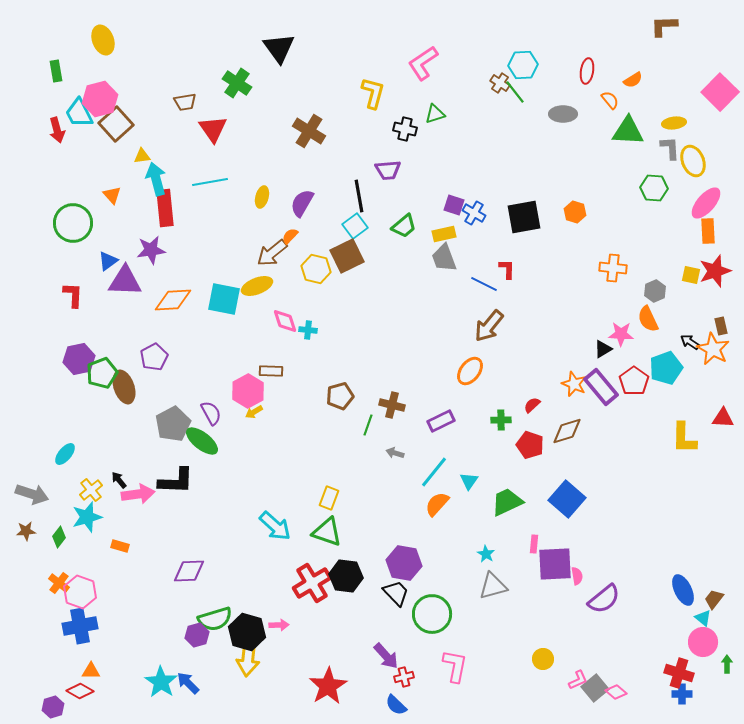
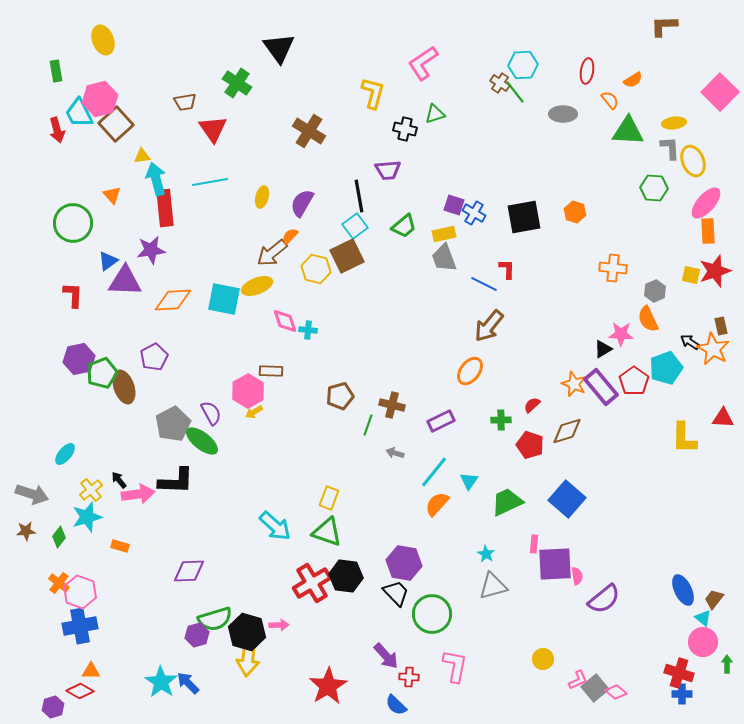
red cross at (404, 677): moved 5 px right; rotated 18 degrees clockwise
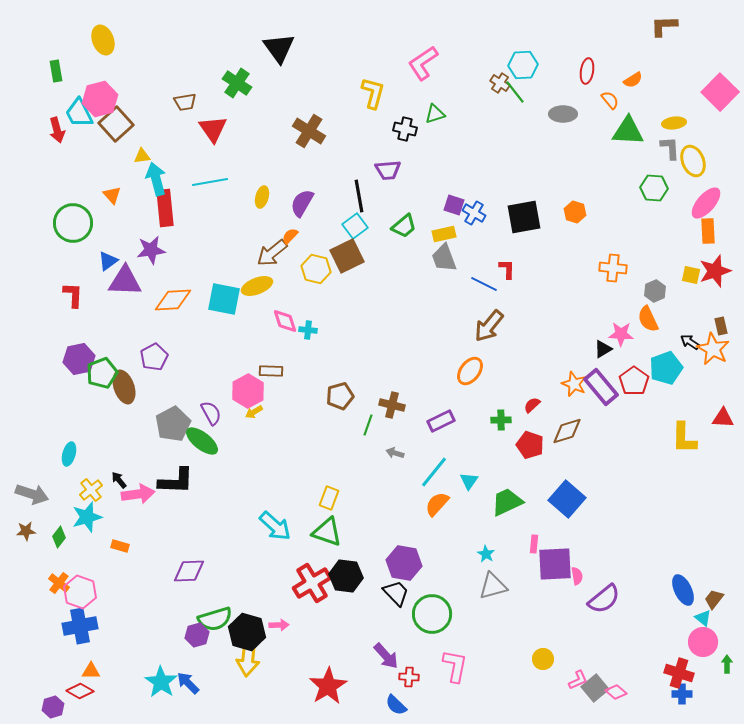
cyan ellipse at (65, 454): moved 4 px right; rotated 25 degrees counterclockwise
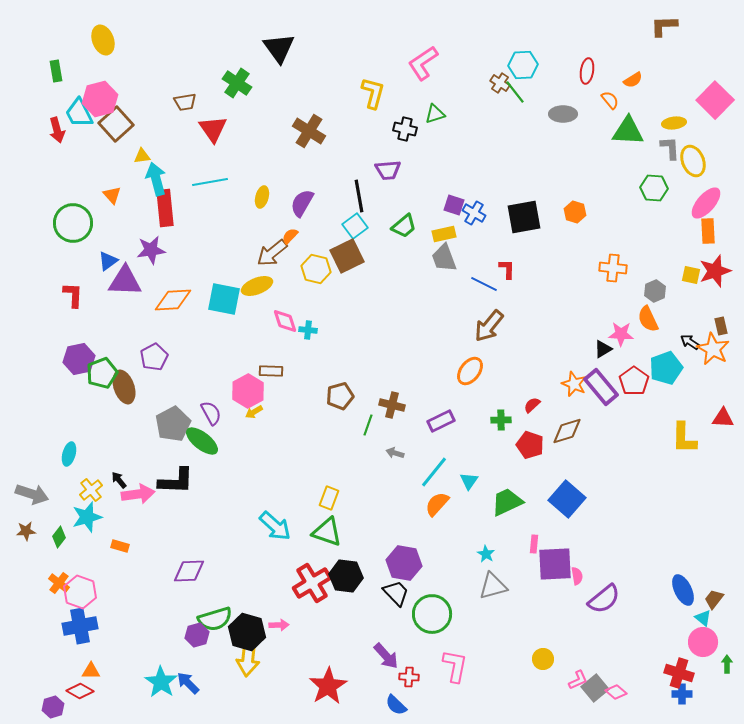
pink square at (720, 92): moved 5 px left, 8 px down
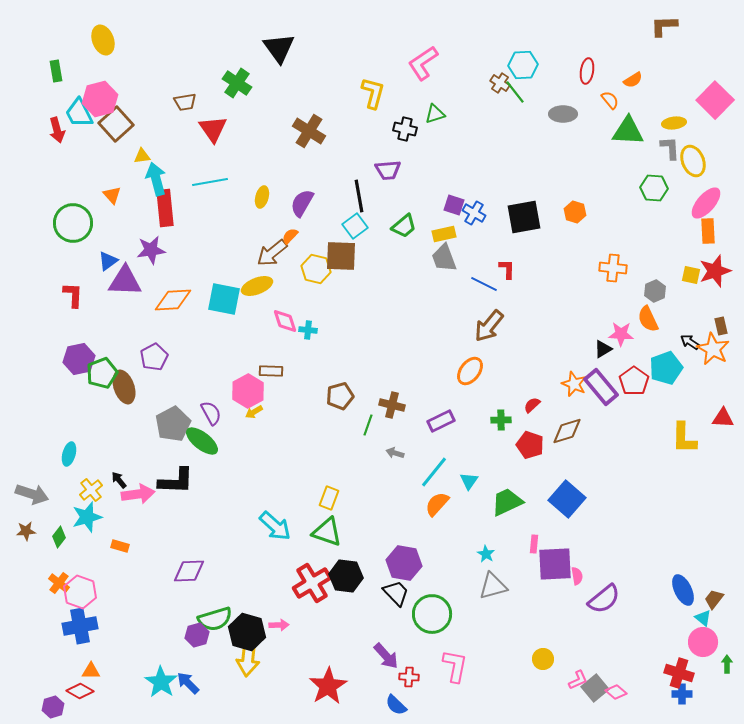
brown square at (347, 256): moved 6 px left; rotated 28 degrees clockwise
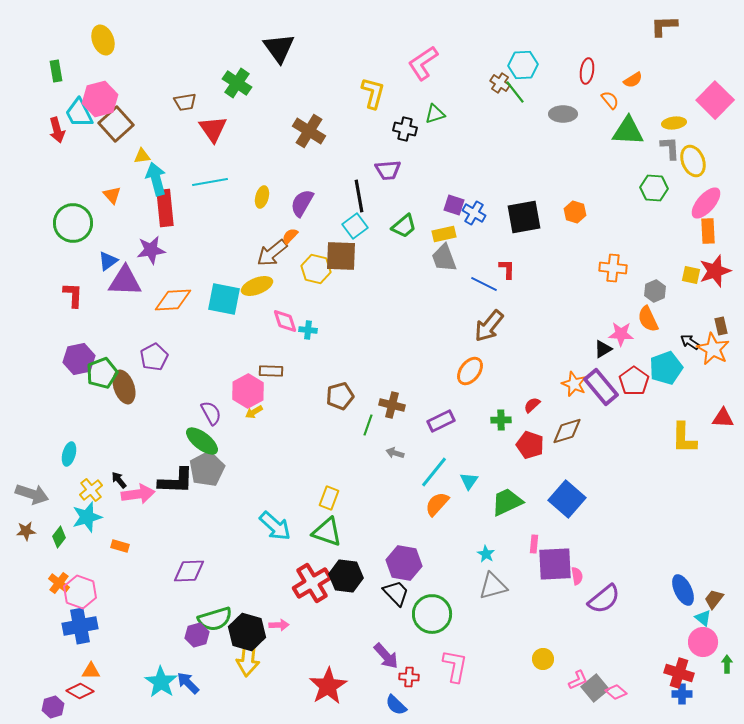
gray pentagon at (173, 424): moved 34 px right, 45 px down
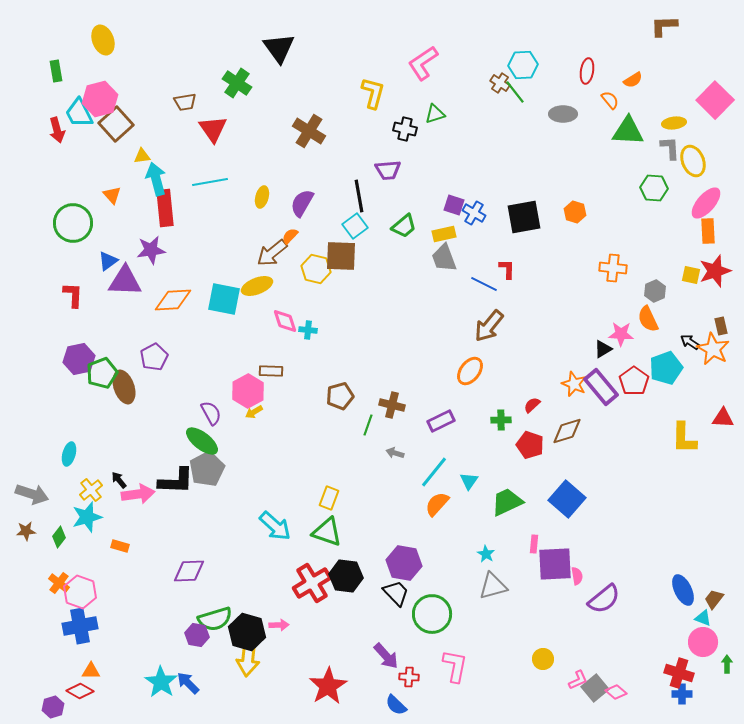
cyan triangle at (703, 618): rotated 18 degrees counterclockwise
purple hexagon at (197, 635): rotated 25 degrees clockwise
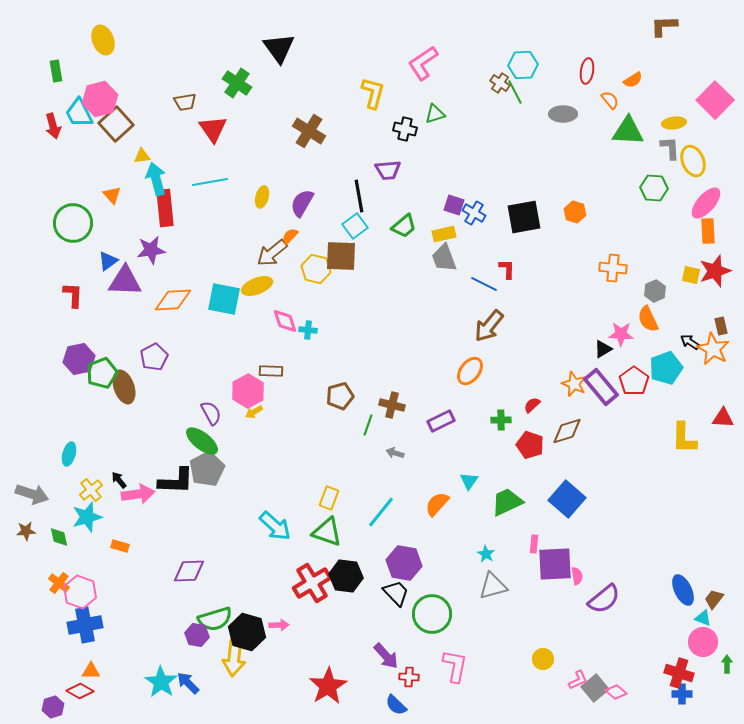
green line at (515, 92): rotated 10 degrees clockwise
red arrow at (57, 130): moved 4 px left, 4 px up
cyan line at (434, 472): moved 53 px left, 40 px down
green diamond at (59, 537): rotated 50 degrees counterclockwise
blue cross at (80, 626): moved 5 px right, 1 px up
yellow arrow at (248, 658): moved 14 px left
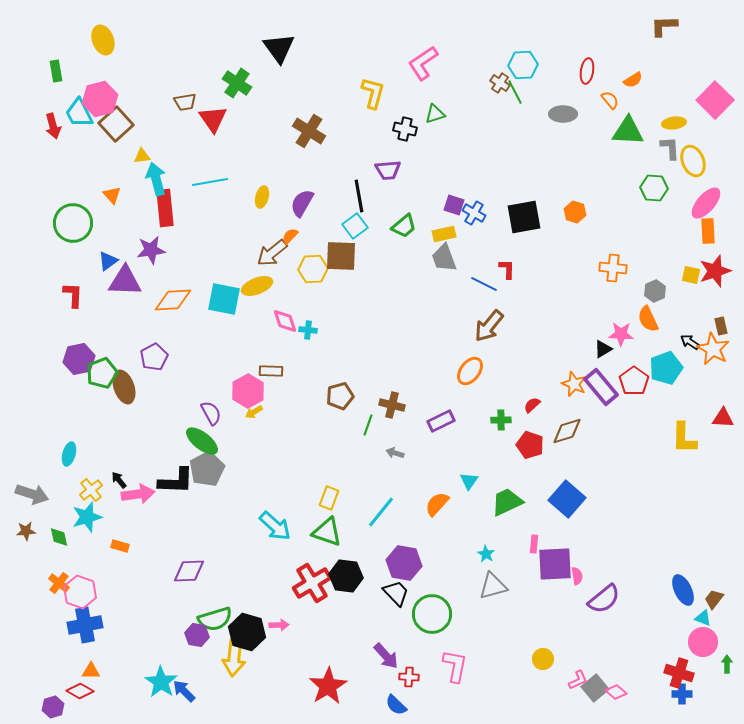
red triangle at (213, 129): moved 10 px up
yellow hexagon at (316, 269): moved 3 px left; rotated 16 degrees counterclockwise
blue arrow at (188, 683): moved 4 px left, 8 px down
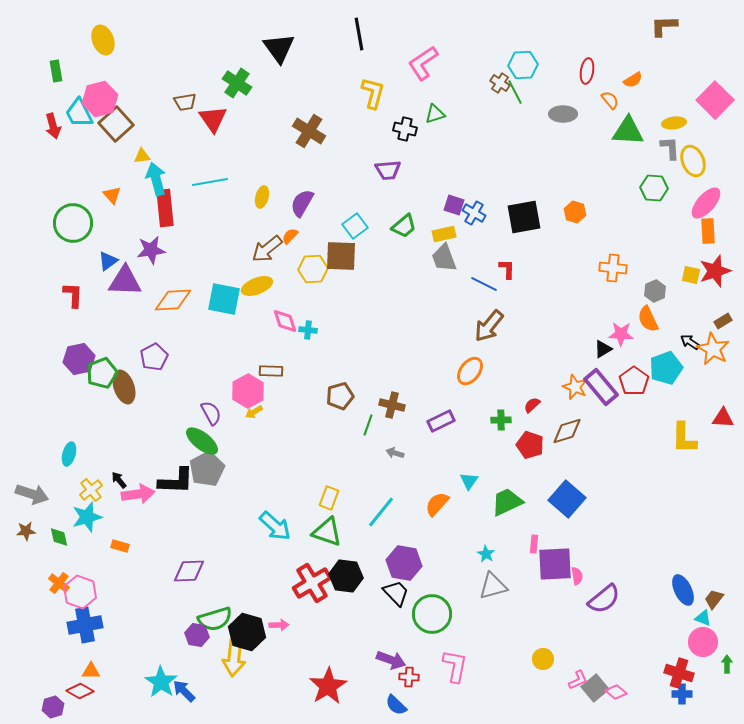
black line at (359, 196): moved 162 px up
brown arrow at (272, 253): moved 5 px left, 4 px up
brown rectangle at (721, 326): moved 2 px right, 5 px up; rotated 72 degrees clockwise
orange star at (574, 384): moved 1 px right, 3 px down
purple arrow at (386, 656): moved 5 px right, 4 px down; rotated 28 degrees counterclockwise
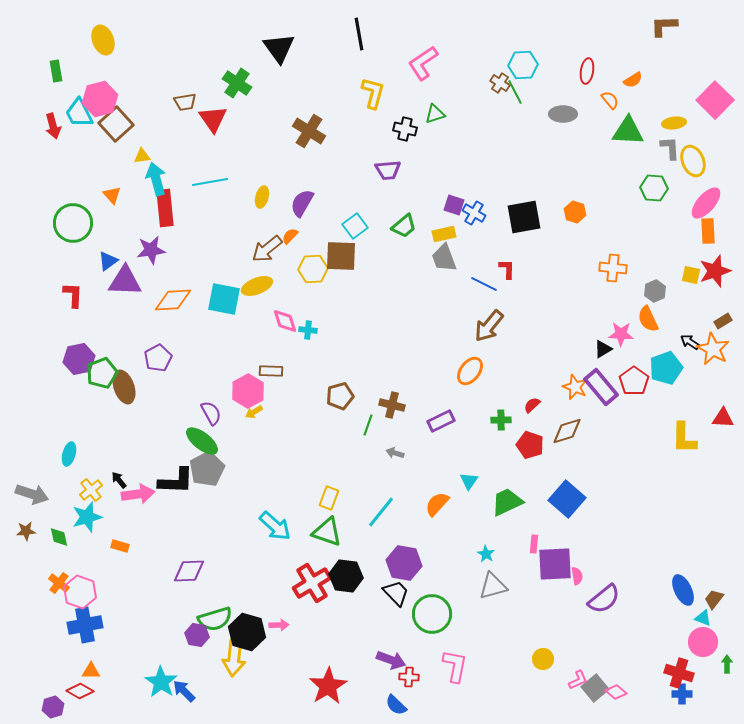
purple pentagon at (154, 357): moved 4 px right, 1 px down
